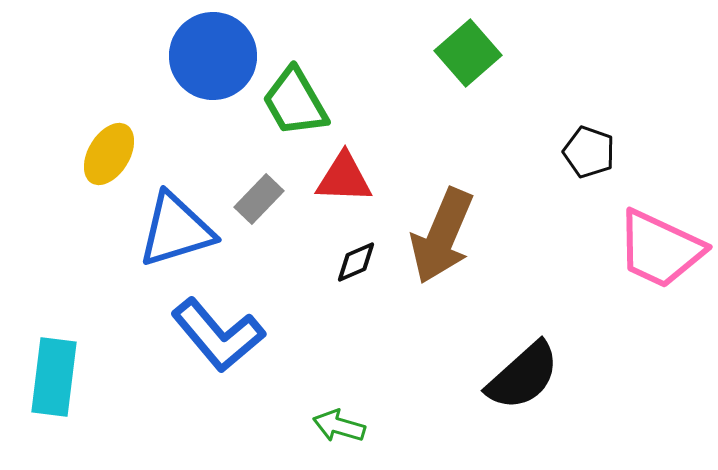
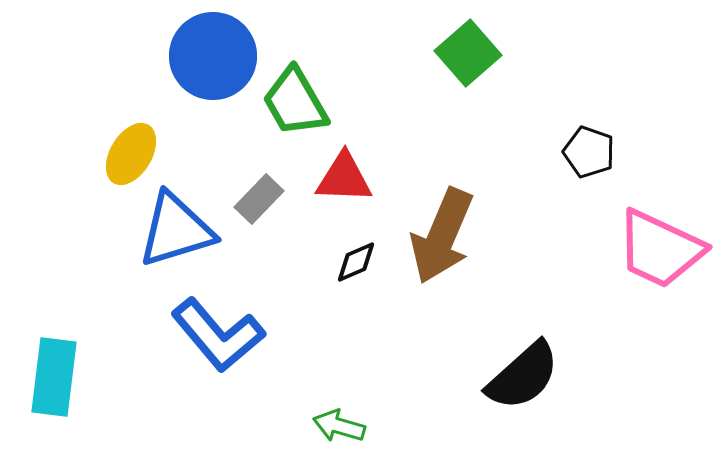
yellow ellipse: moved 22 px right
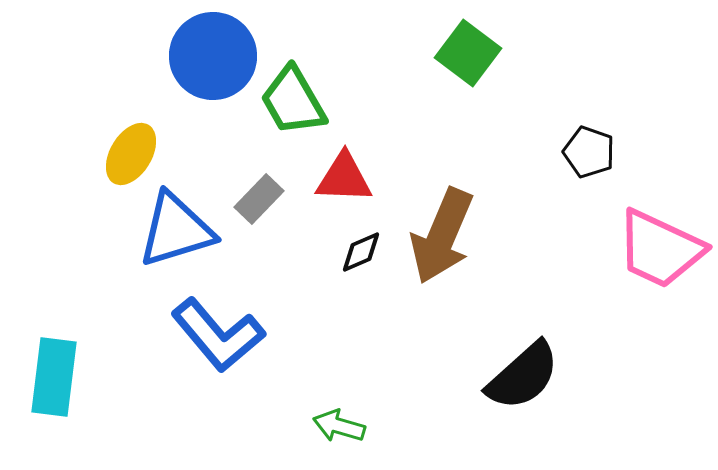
green square: rotated 12 degrees counterclockwise
green trapezoid: moved 2 px left, 1 px up
black diamond: moved 5 px right, 10 px up
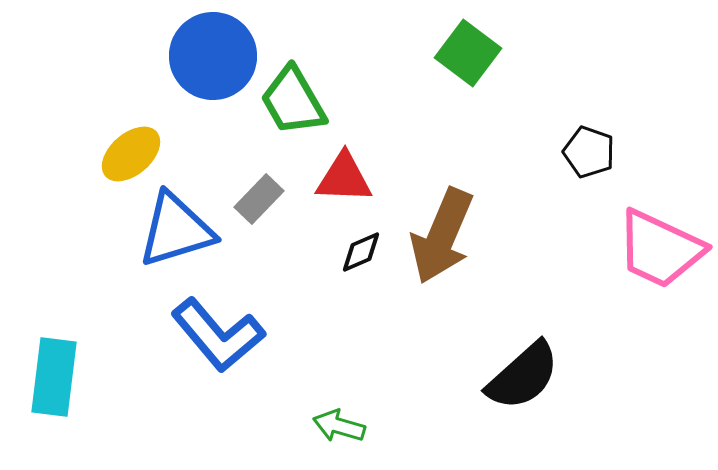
yellow ellipse: rotated 18 degrees clockwise
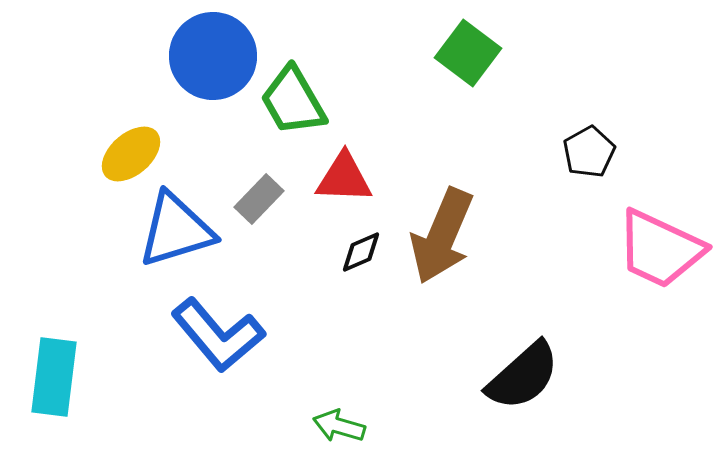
black pentagon: rotated 24 degrees clockwise
